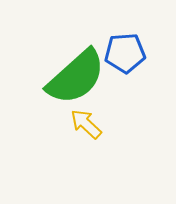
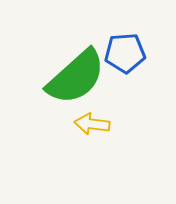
yellow arrow: moved 6 px right; rotated 36 degrees counterclockwise
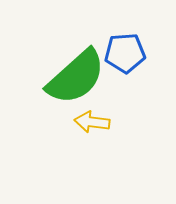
yellow arrow: moved 2 px up
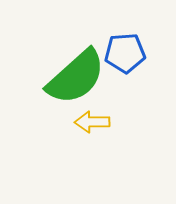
yellow arrow: rotated 8 degrees counterclockwise
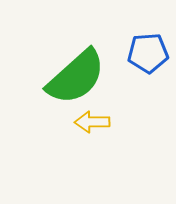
blue pentagon: moved 23 px right
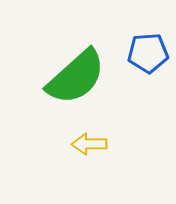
yellow arrow: moved 3 px left, 22 px down
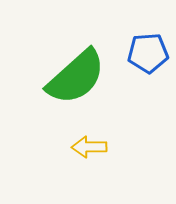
yellow arrow: moved 3 px down
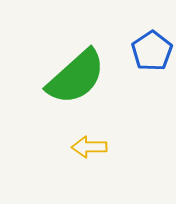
blue pentagon: moved 4 px right, 2 px up; rotated 30 degrees counterclockwise
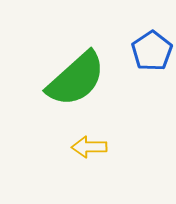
green semicircle: moved 2 px down
